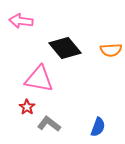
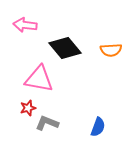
pink arrow: moved 4 px right, 4 px down
red star: moved 1 px right, 1 px down; rotated 21 degrees clockwise
gray L-shape: moved 2 px left, 1 px up; rotated 15 degrees counterclockwise
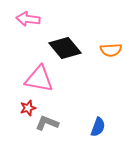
pink arrow: moved 3 px right, 6 px up
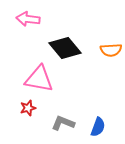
gray L-shape: moved 16 px right
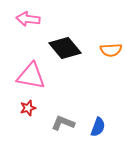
pink triangle: moved 8 px left, 3 px up
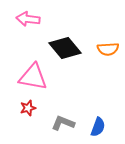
orange semicircle: moved 3 px left, 1 px up
pink triangle: moved 2 px right, 1 px down
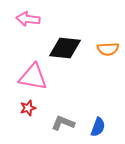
black diamond: rotated 44 degrees counterclockwise
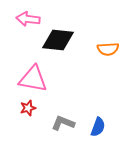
black diamond: moved 7 px left, 8 px up
pink triangle: moved 2 px down
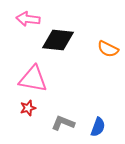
orange semicircle: rotated 30 degrees clockwise
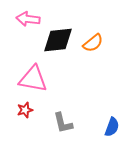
black diamond: rotated 12 degrees counterclockwise
orange semicircle: moved 15 px left, 6 px up; rotated 65 degrees counterclockwise
red star: moved 3 px left, 2 px down
gray L-shape: rotated 125 degrees counterclockwise
blue semicircle: moved 14 px right
